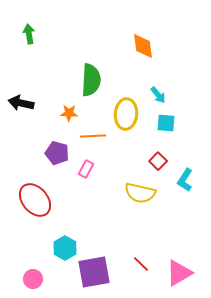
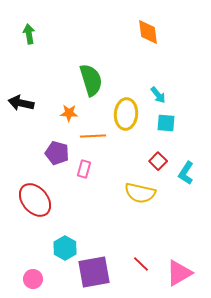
orange diamond: moved 5 px right, 14 px up
green semicircle: rotated 20 degrees counterclockwise
pink rectangle: moved 2 px left; rotated 12 degrees counterclockwise
cyan L-shape: moved 1 px right, 7 px up
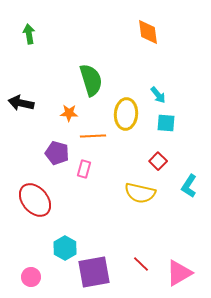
cyan L-shape: moved 3 px right, 13 px down
pink circle: moved 2 px left, 2 px up
